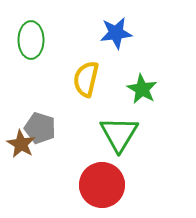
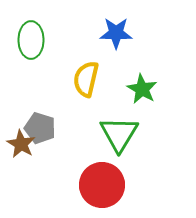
blue star: rotated 8 degrees clockwise
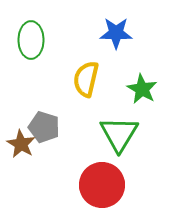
gray pentagon: moved 4 px right, 1 px up
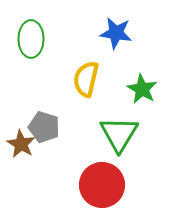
blue star: rotated 8 degrees clockwise
green ellipse: moved 1 px up
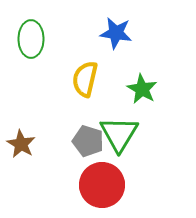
yellow semicircle: moved 1 px left
gray pentagon: moved 44 px right, 14 px down
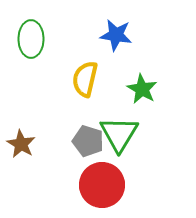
blue star: moved 2 px down
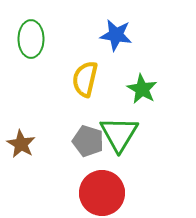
red circle: moved 8 px down
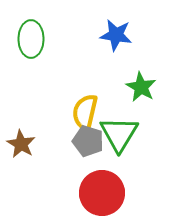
yellow semicircle: moved 33 px down
green star: moved 1 px left, 2 px up
